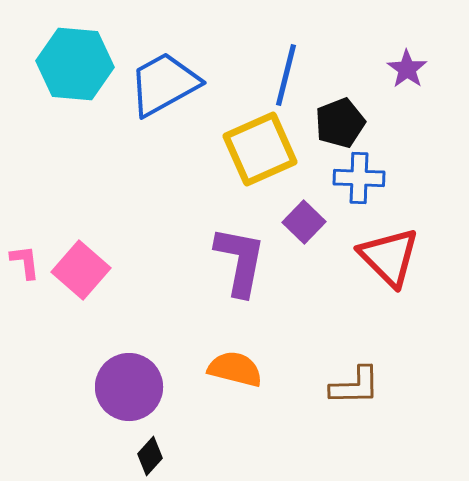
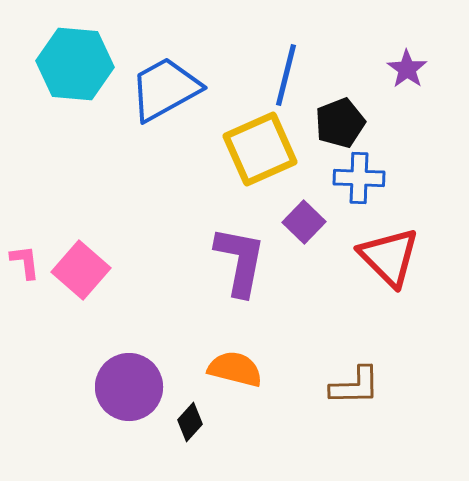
blue trapezoid: moved 1 px right, 5 px down
black diamond: moved 40 px right, 34 px up
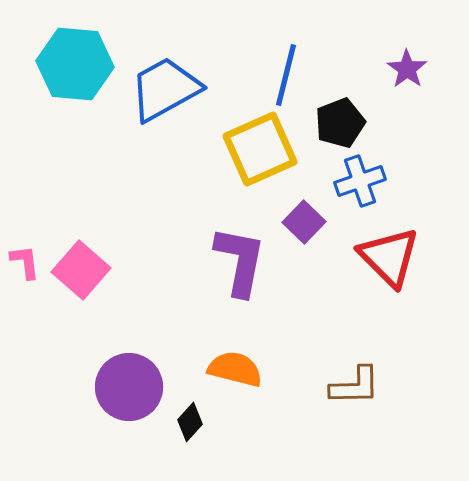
blue cross: moved 1 px right, 3 px down; rotated 21 degrees counterclockwise
